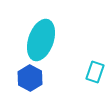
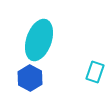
cyan ellipse: moved 2 px left
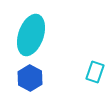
cyan ellipse: moved 8 px left, 5 px up
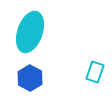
cyan ellipse: moved 1 px left, 3 px up
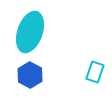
blue hexagon: moved 3 px up
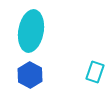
cyan ellipse: moved 1 px right, 1 px up; rotated 9 degrees counterclockwise
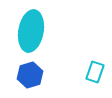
blue hexagon: rotated 15 degrees clockwise
